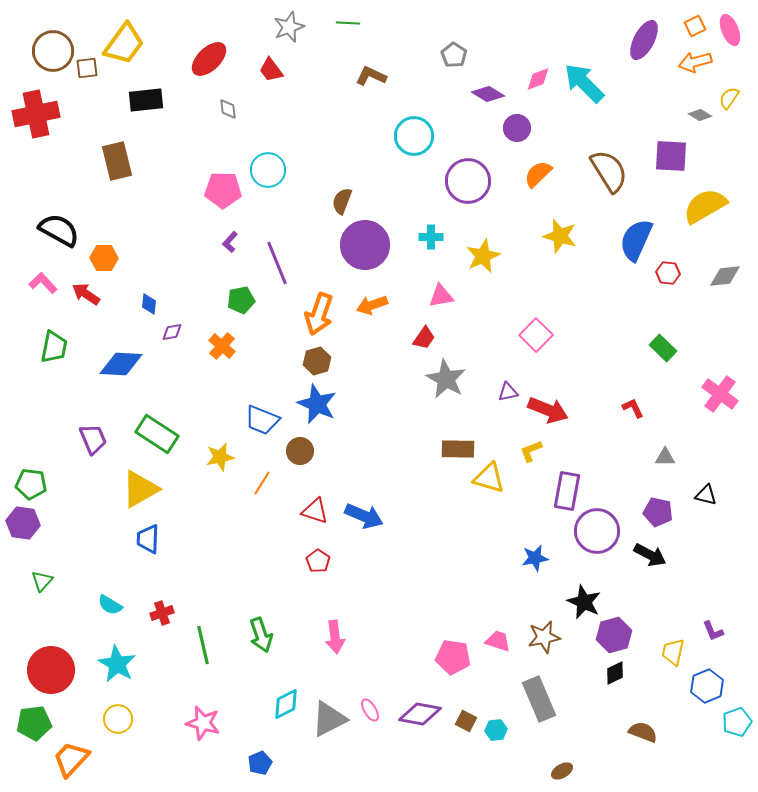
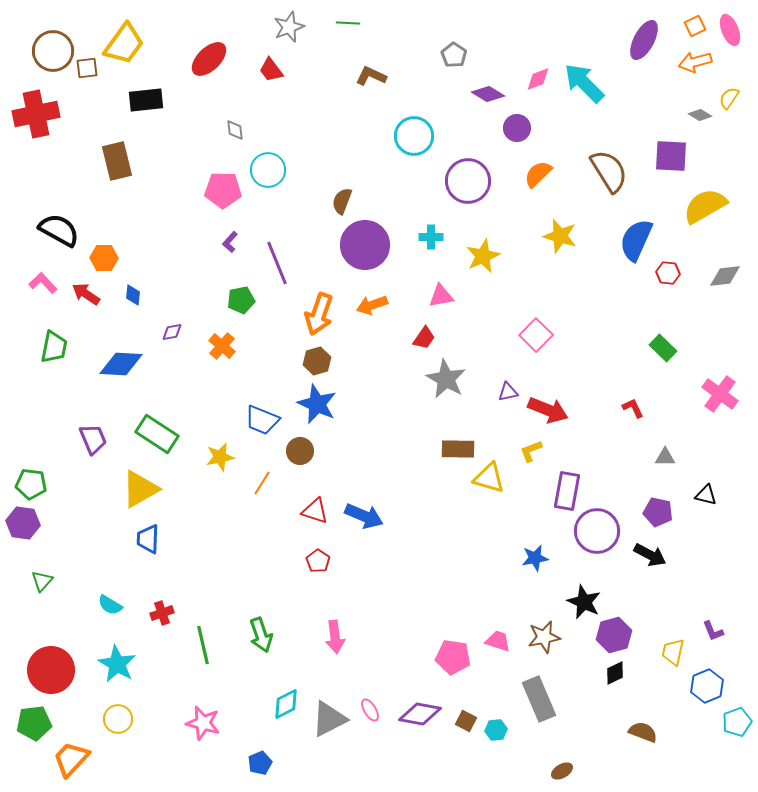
gray diamond at (228, 109): moved 7 px right, 21 px down
blue diamond at (149, 304): moved 16 px left, 9 px up
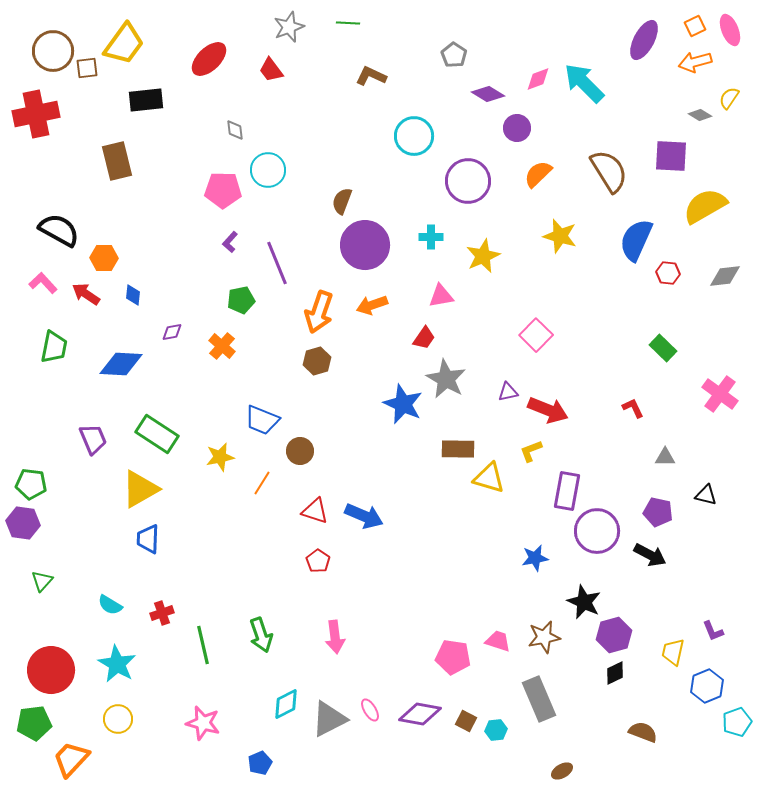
orange arrow at (319, 314): moved 2 px up
blue star at (317, 404): moved 86 px right
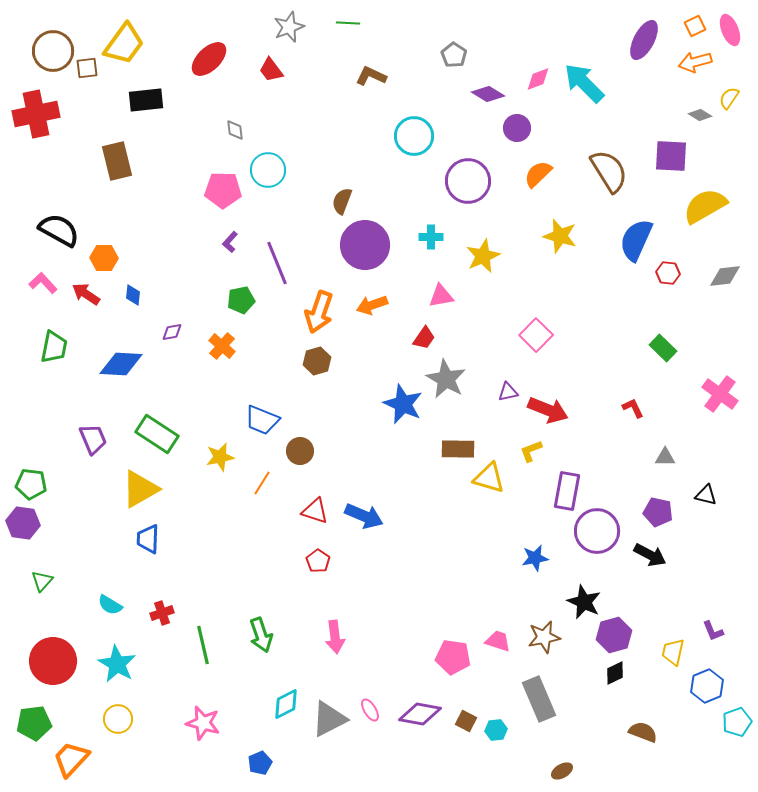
red circle at (51, 670): moved 2 px right, 9 px up
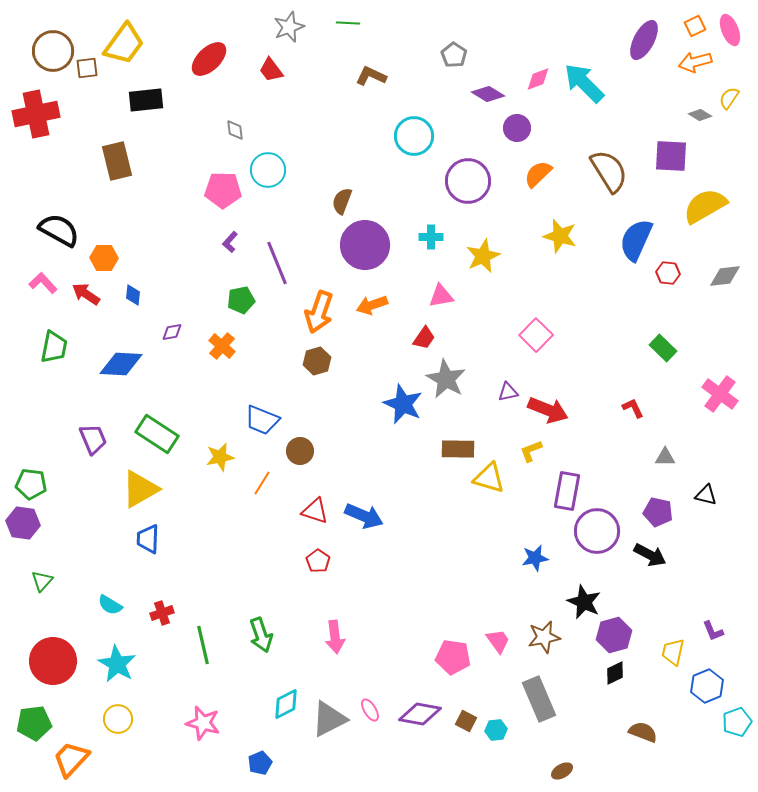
pink trapezoid at (498, 641): rotated 36 degrees clockwise
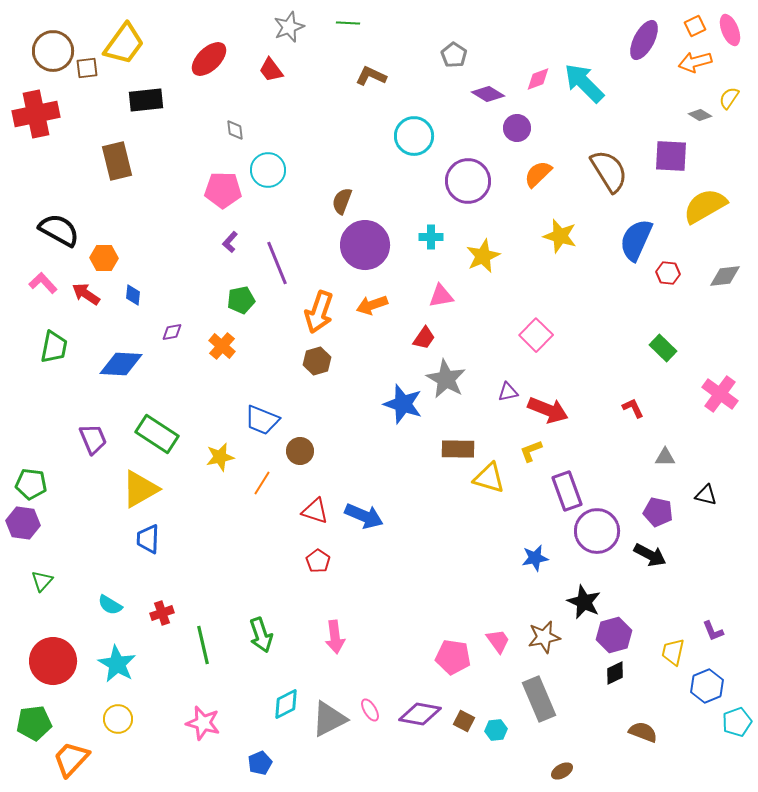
blue star at (403, 404): rotated 6 degrees counterclockwise
purple rectangle at (567, 491): rotated 30 degrees counterclockwise
brown square at (466, 721): moved 2 px left
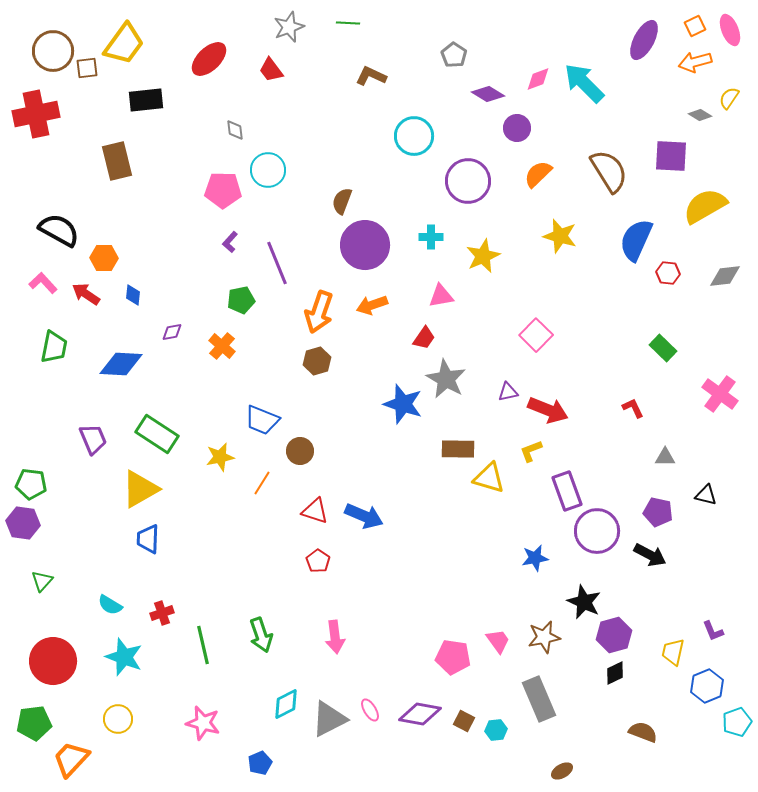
cyan star at (117, 664): moved 7 px right, 7 px up; rotated 9 degrees counterclockwise
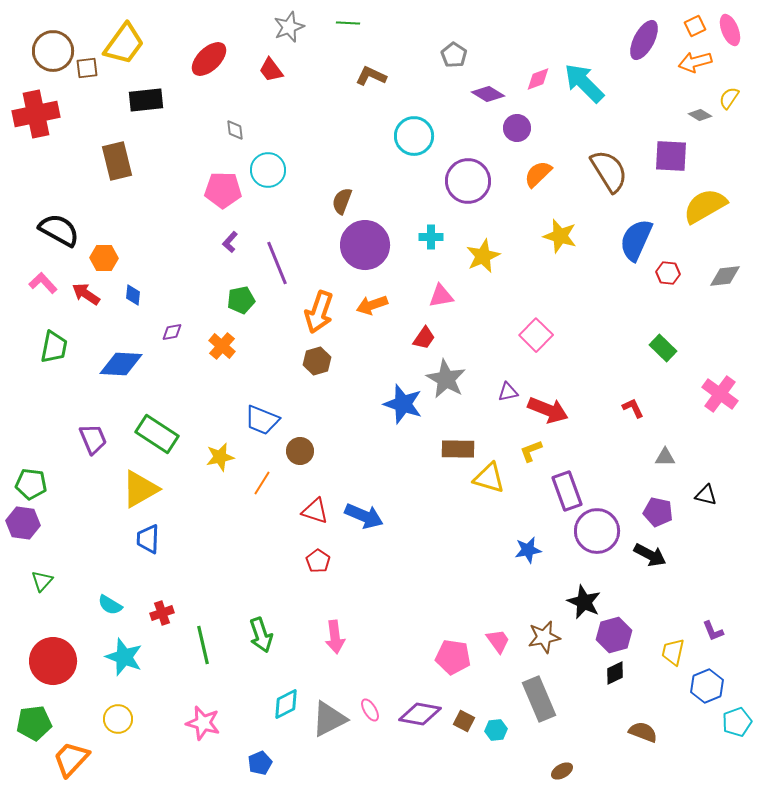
blue star at (535, 558): moved 7 px left, 8 px up
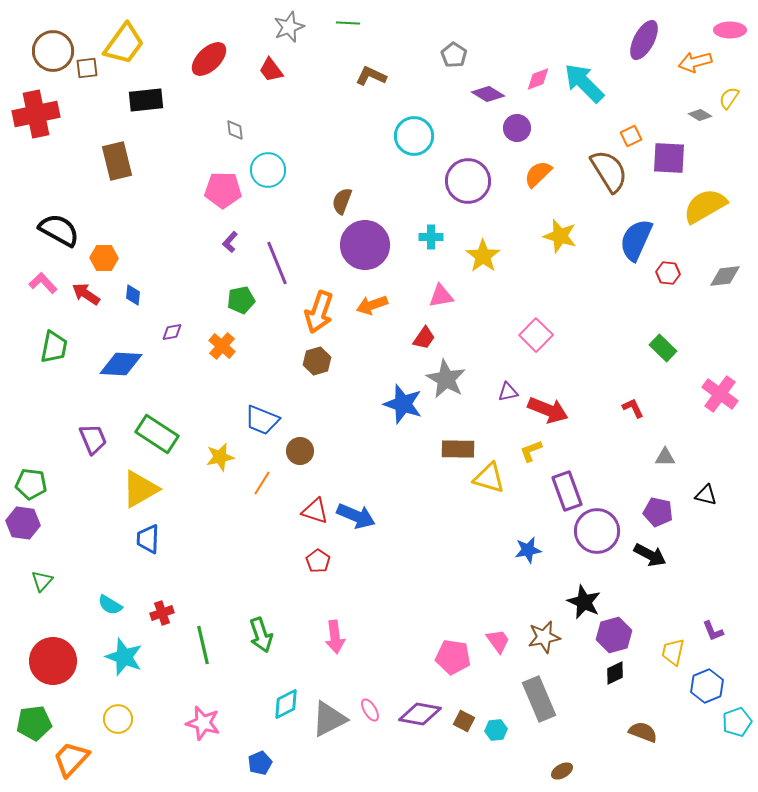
orange square at (695, 26): moved 64 px left, 110 px down
pink ellipse at (730, 30): rotated 68 degrees counterclockwise
purple square at (671, 156): moved 2 px left, 2 px down
yellow star at (483, 256): rotated 12 degrees counterclockwise
blue arrow at (364, 516): moved 8 px left
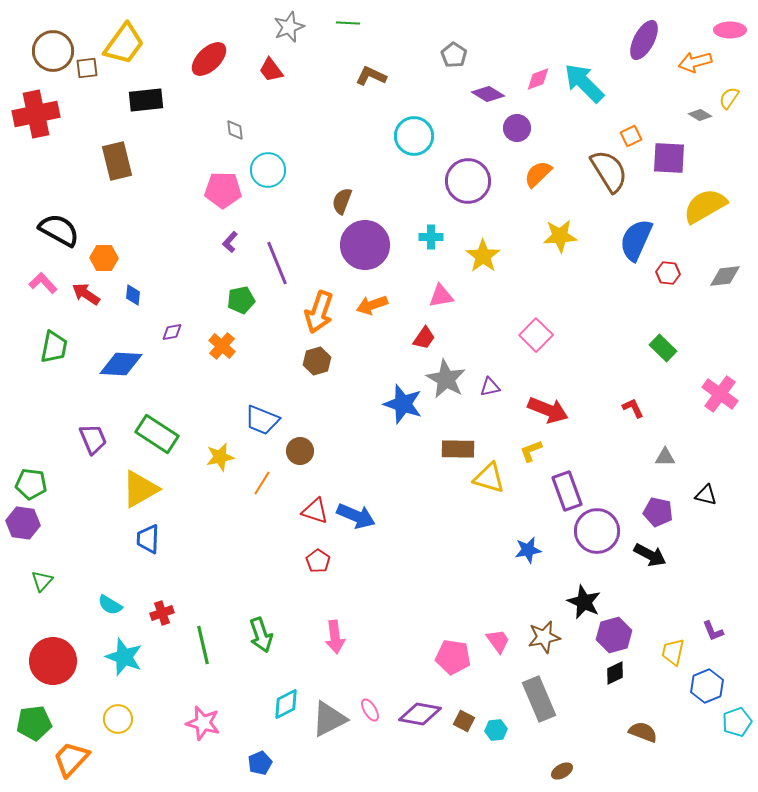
yellow star at (560, 236): rotated 20 degrees counterclockwise
purple triangle at (508, 392): moved 18 px left, 5 px up
